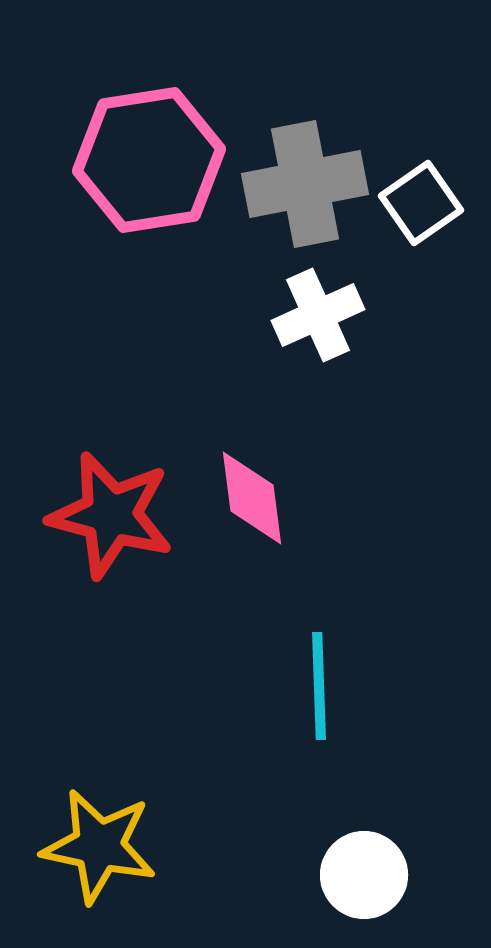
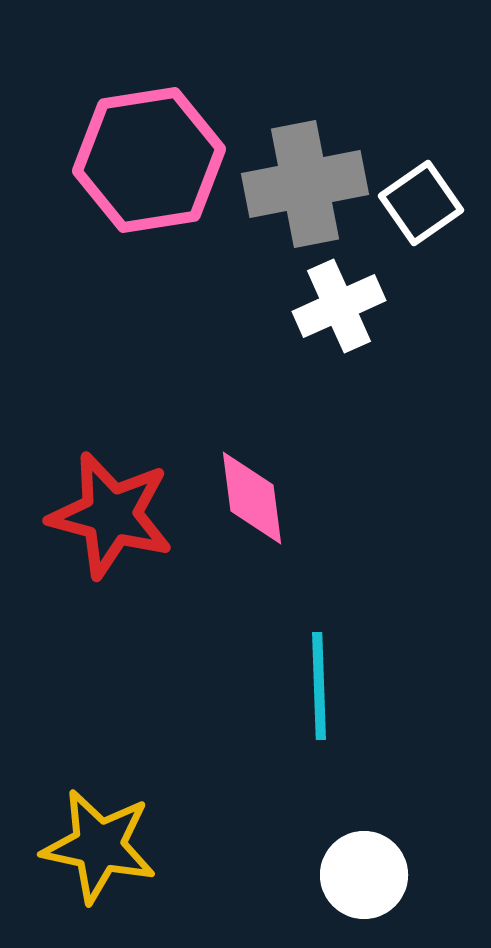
white cross: moved 21 px right, 9 px up
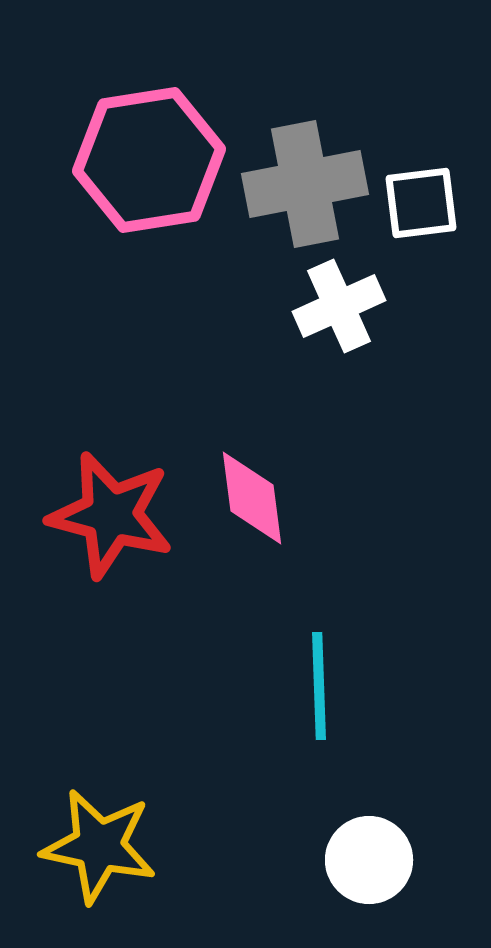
white square: rotated 28 degrees clockwise
white circle: moved 5 px right, 15 px up
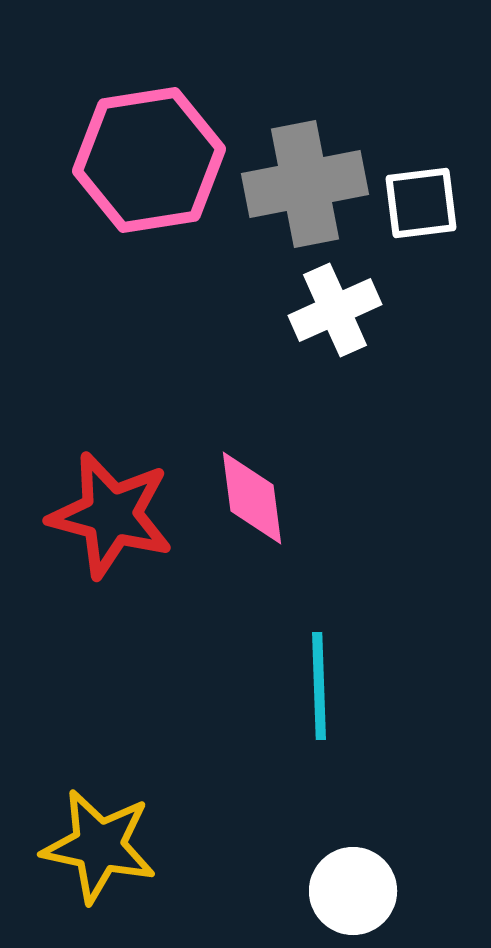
white cross: moved 4 px left, 4 px down
white circle: moved 16 px left, 31 px down
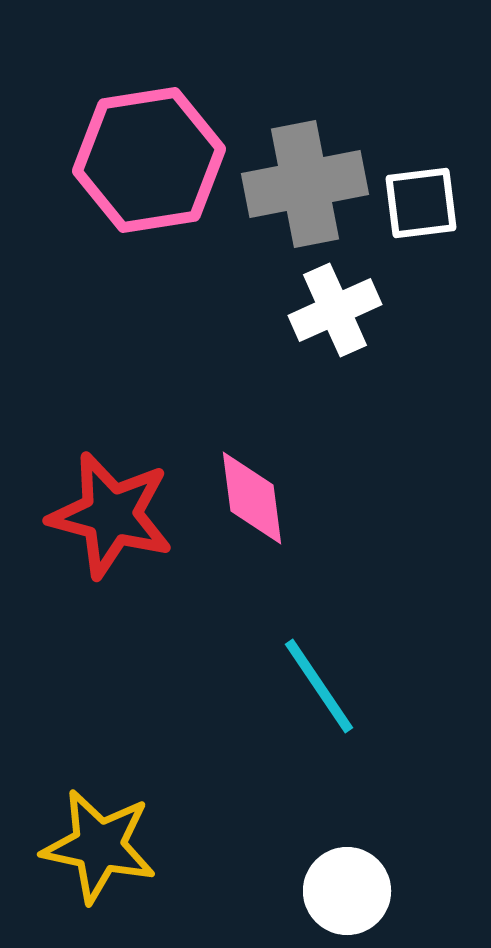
cyan line: rotated 32 degrees counterclockwise
white circle: moved 6 px left
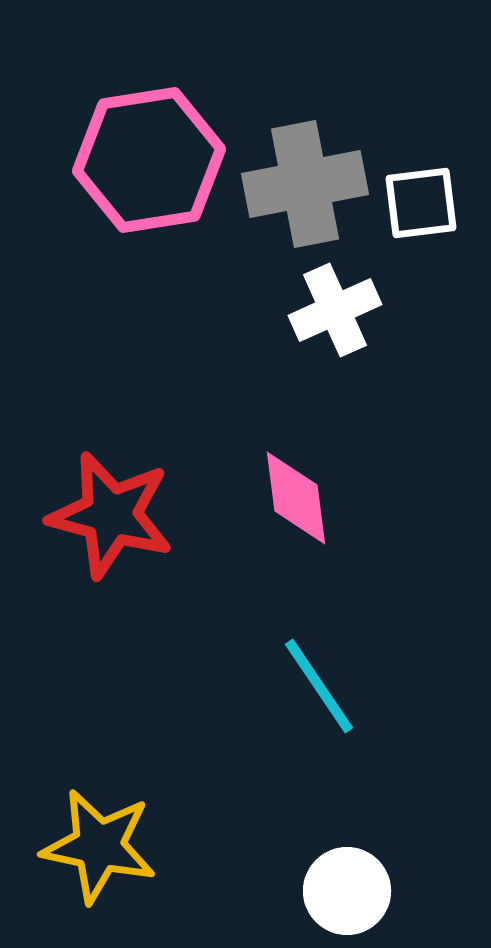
pink diamond: moved 44 px right
